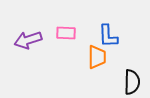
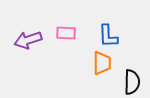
orange trapezoid: moved 5 px right, 6 px down
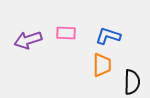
blue L-shape: rotated 110 degrees clockwise
orange trapezoid: moved 2 px down
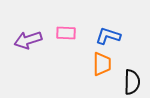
orange trapezoid: moved 1 px up
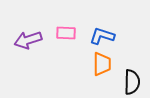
blue L-shape: moved 6 px left
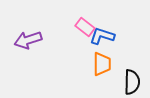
pink rectangle: moved 19 px right, 6 px up; rotated 36 degrees clockwise
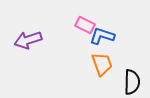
pink rectangle: moved 2 px up; rotated 12 degrees counterclockwise
orange trapezoid: rotated 20 degrees counterclockwise
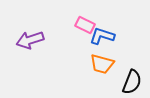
purple arrow: moved 2 px right
orange trapezoid: rotated 125 degrees clockwise
black semicircle: rotated 20 degrees clockwise
